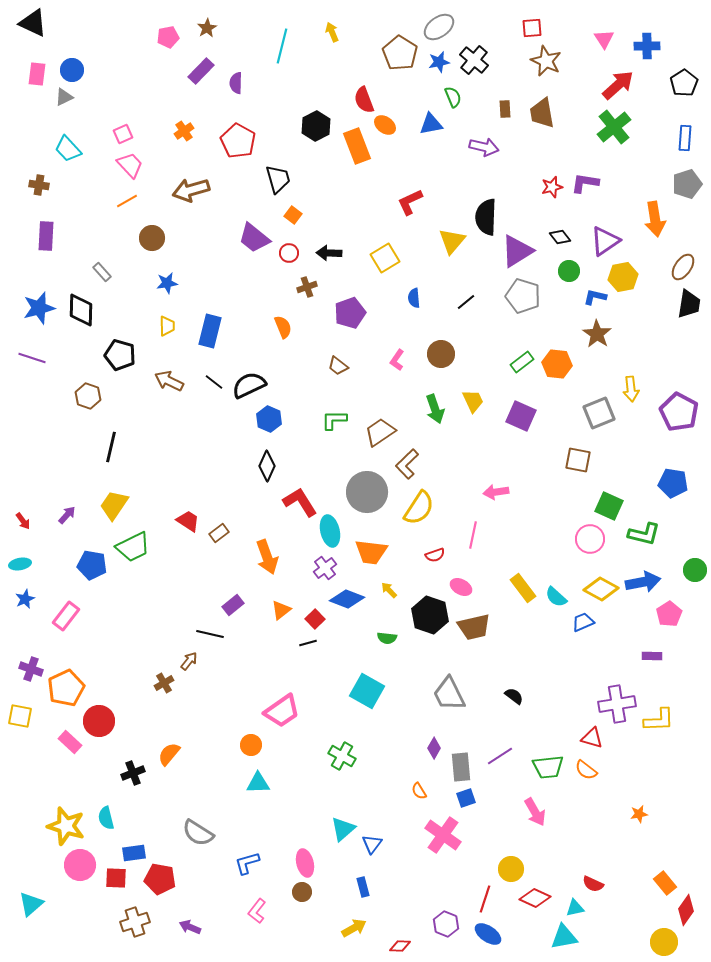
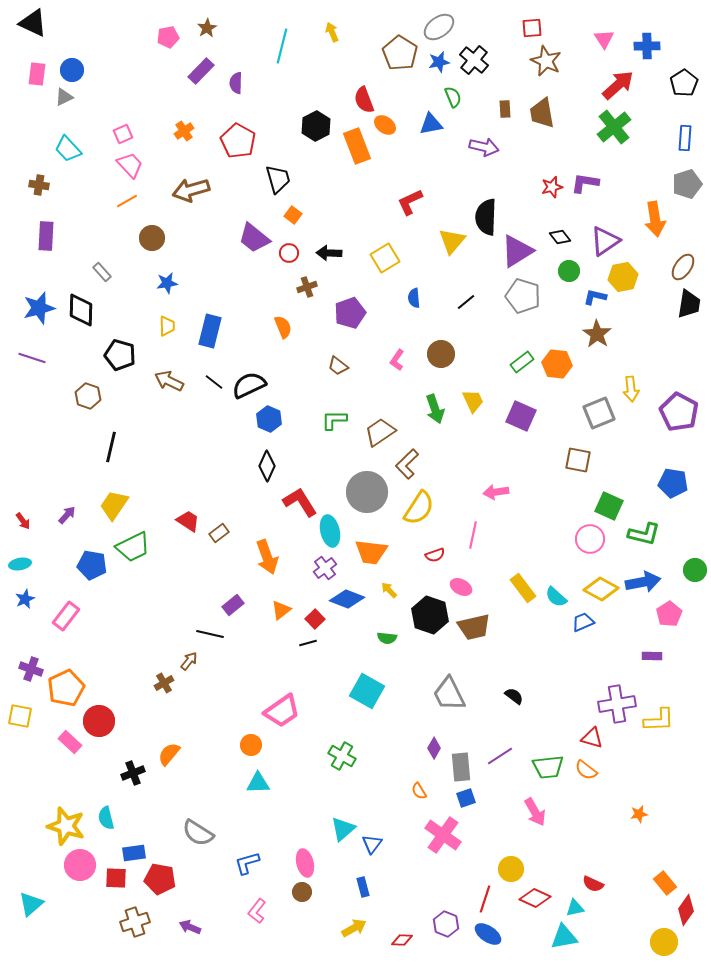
red diamond at (400, 946): moved 2 px right, 6 px up
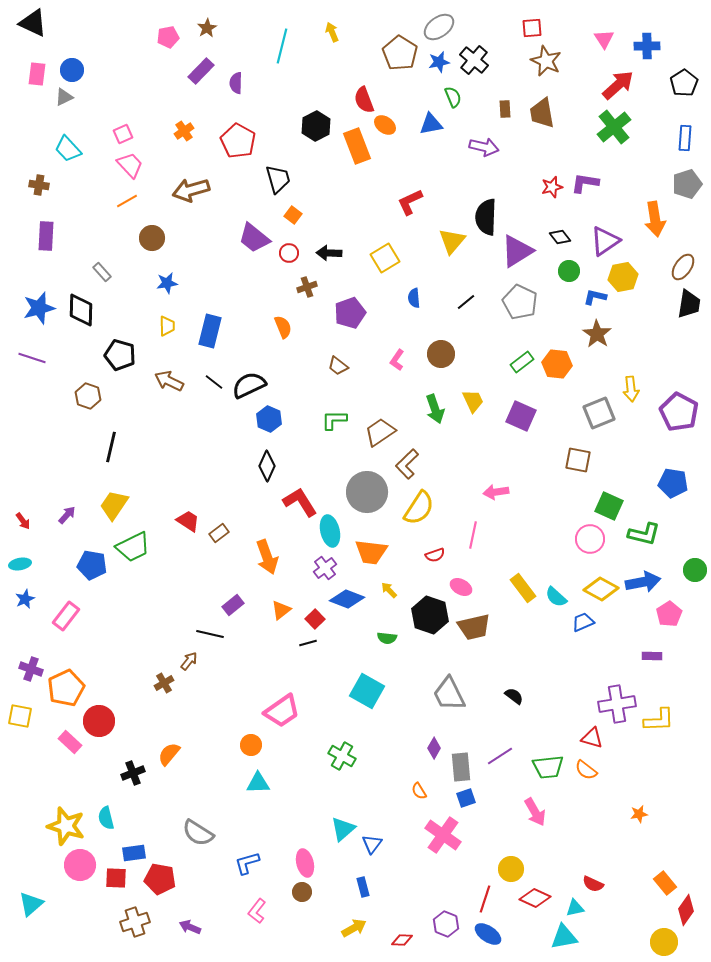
gray pentagon at (523, 296): moved 3 px left, 6 px down; rotated 8 degrees clockwise
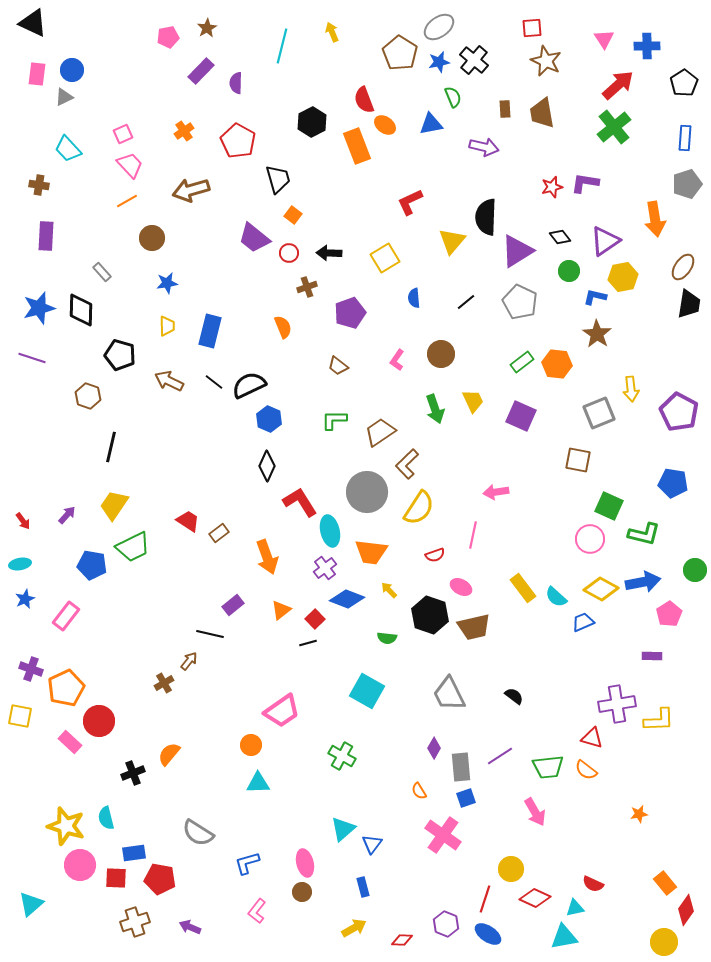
black hexagon at (316, 126): moved 4 px left, 4 px up
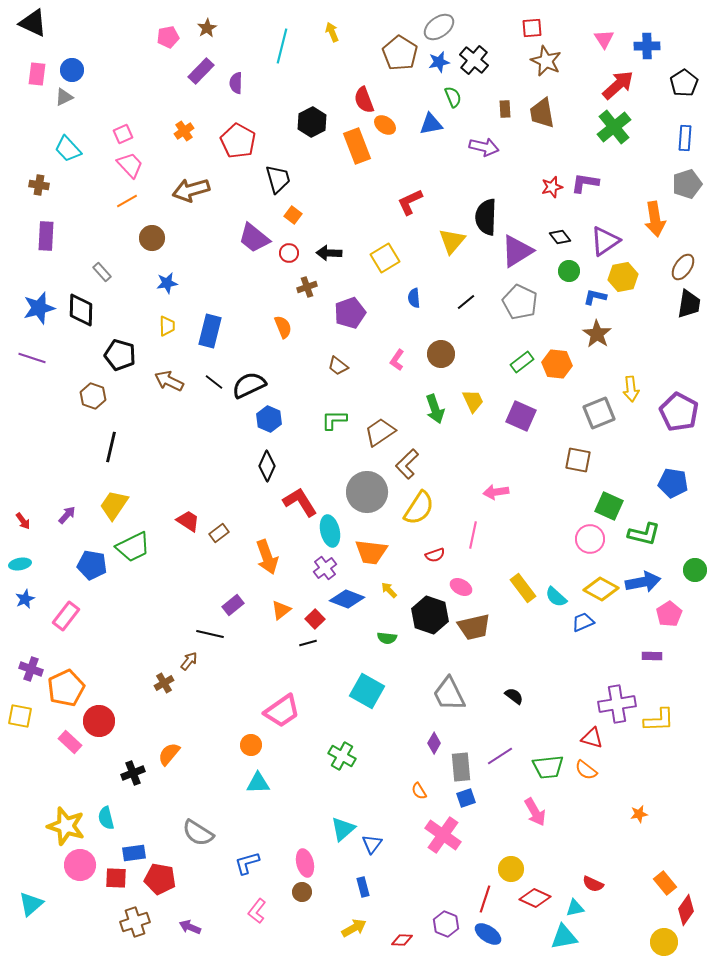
brown hexagon at (88, 396): moved 5 px right
purple diamond at (434, 748): moved 5 px up
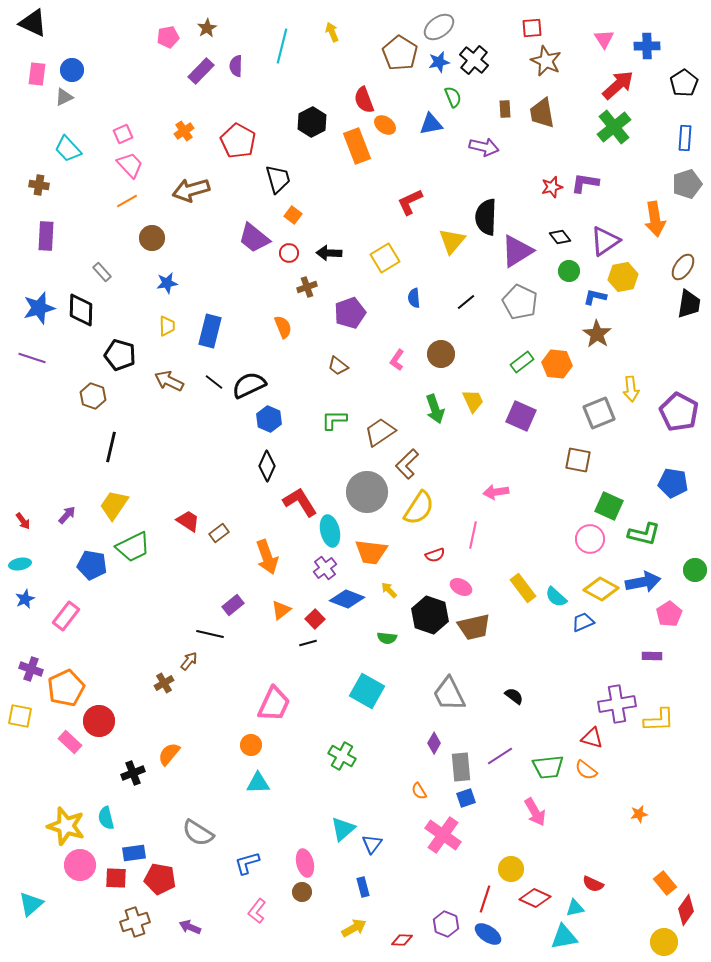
purple semicircle at (236, 83): moved 17 px up
pink trapezoid at (282, 711): moved 8 px left, 7 px up; rotated 30 degrees counterclockwise
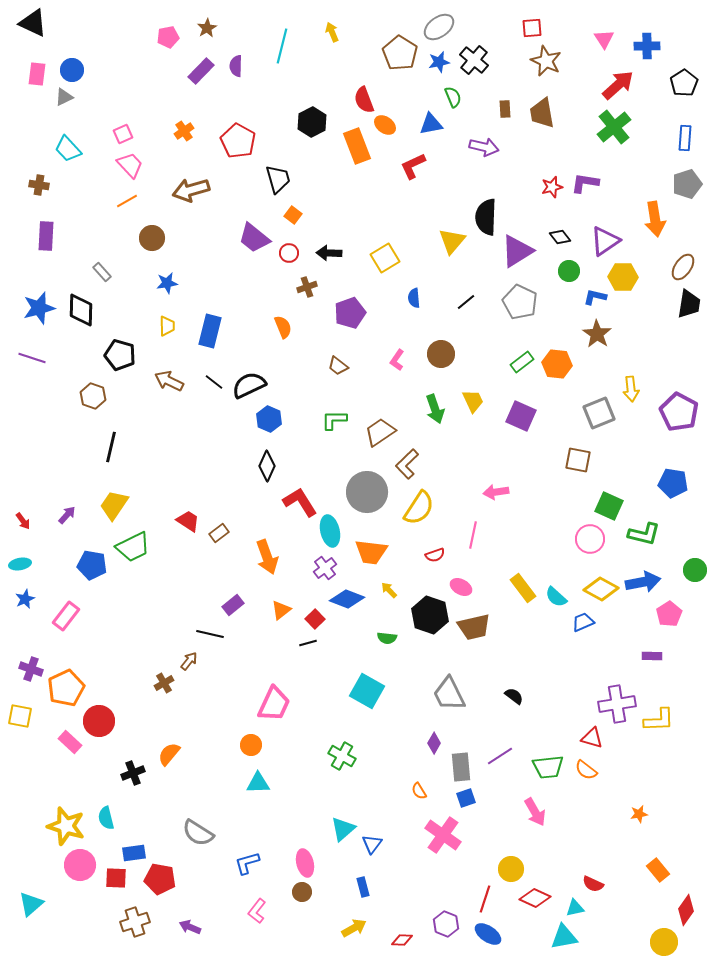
red L-shape at (410, 202): moved 3 px right, 36 px up
yellow hexagon at (623, 277): rotated 12 degrees clockwise
orange rectangle at (665, 883): moved 7 px left, 13 px up
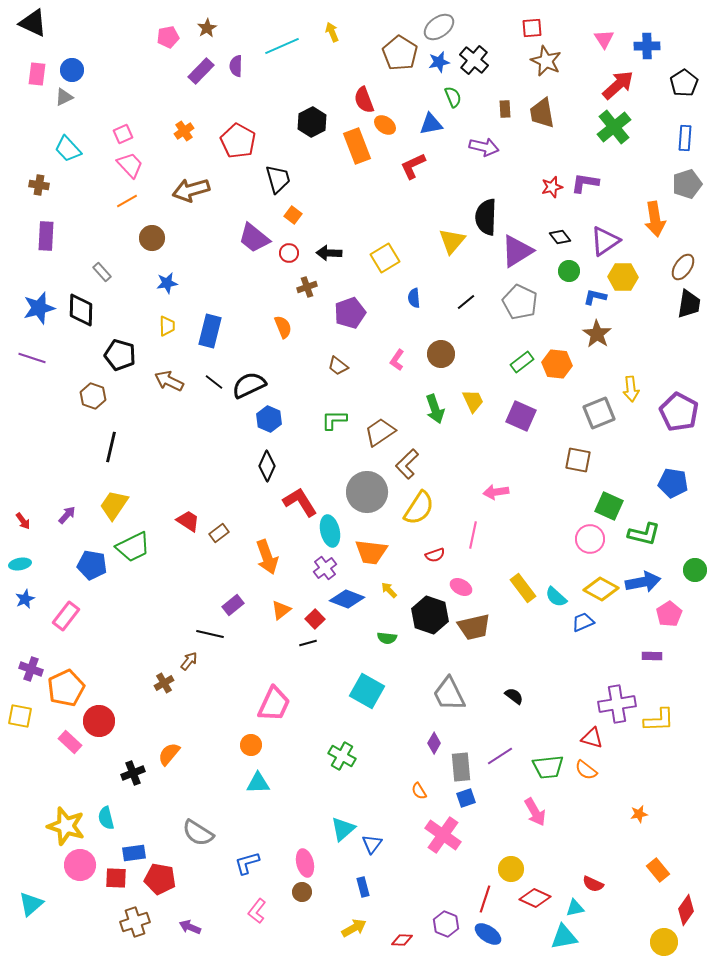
cyan line at (282, 46): rotated 52 degrees clockwise
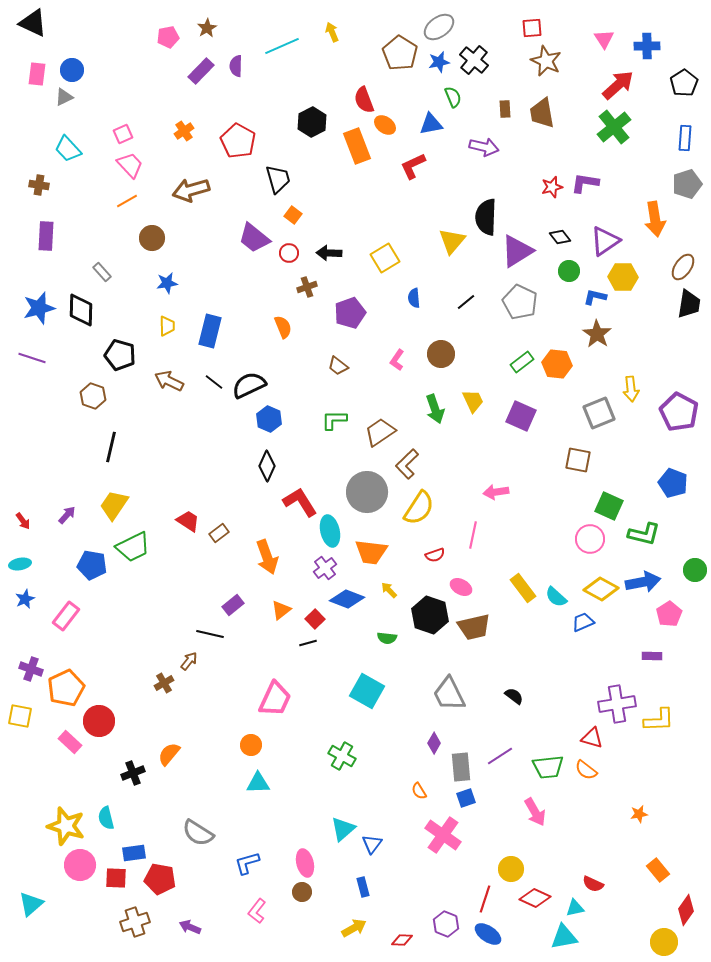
blue pentagon at (673, 483): rotated 12 degrees clockwise
pink trapezoid at (274, 704): moved 1 px right, 5 px up
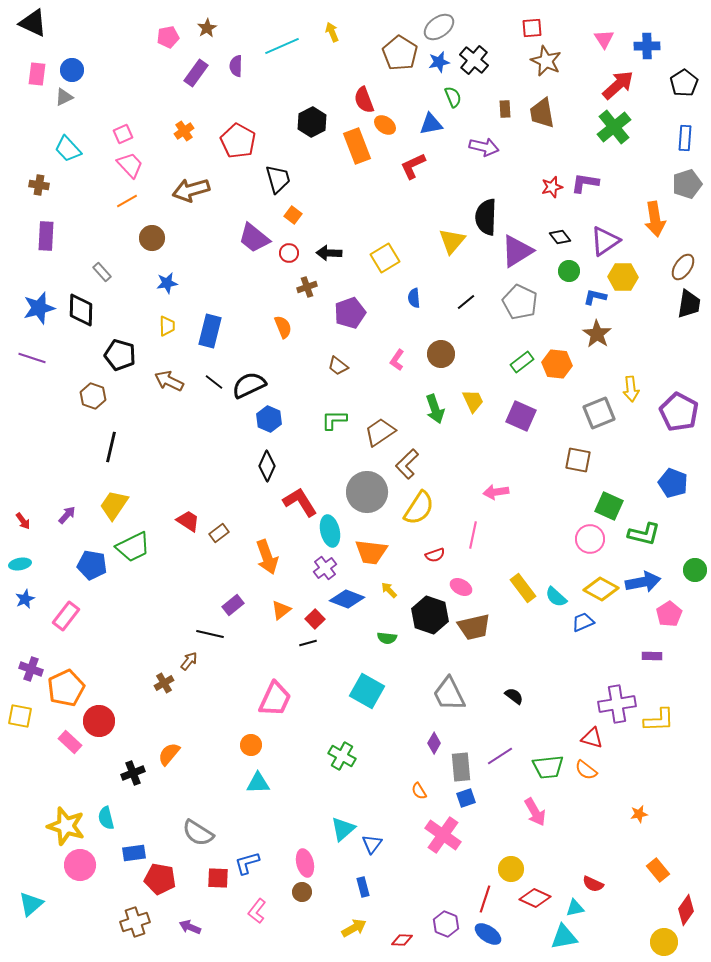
purple rectangle at (201, 71): moved 5 px left, 2 px down; rotated 8 degrees counterclockwise
red square at (116, 878): moved 102 px right
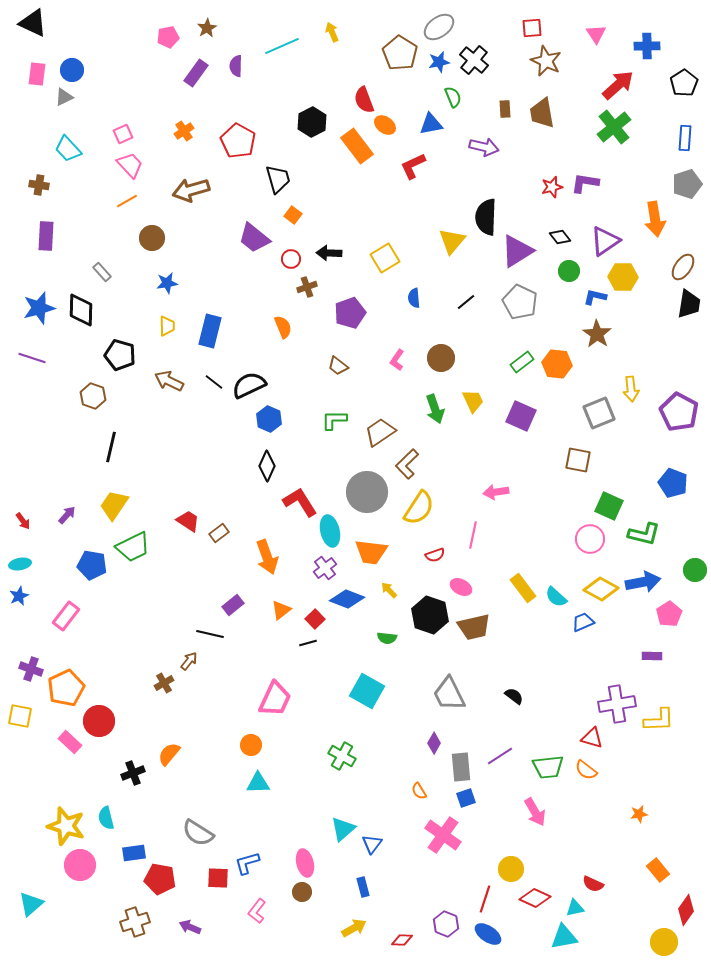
pink triangle at (604, 39): moved 8 px left, 5 px up
orange rectangle at (357, 146): rotated 16 degrees counterclockwise
red circle at (289, 253): moved 2 px right, 6 px down
brown circle at (441, 354): moved 4 px down
blue star at (25, 599): moved 6 px left, 3 px up
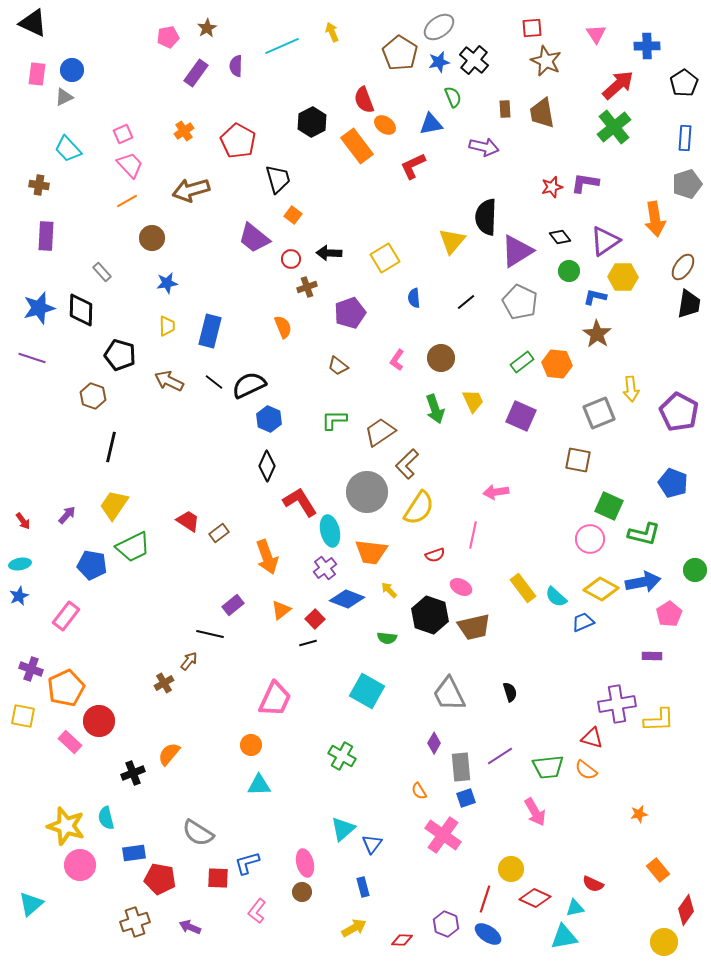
black semicircle at (514, 696): moved 4 px left, 4 px up; rotated 36 degrees clockwise
yellow square at (20, 716): moved 3 px right
cyan triangle at (258, 783): moved 1 px right, 2 px down
